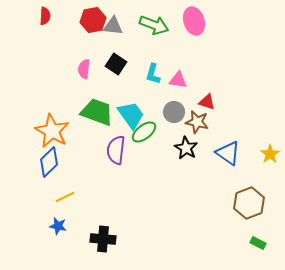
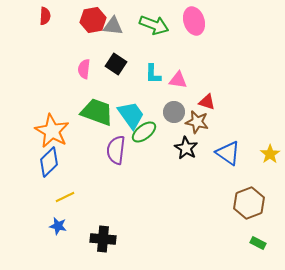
cyan L-shape: rotated 15 degrees counterclockwise
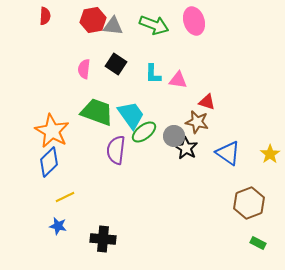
gray circle: moved 24 px down
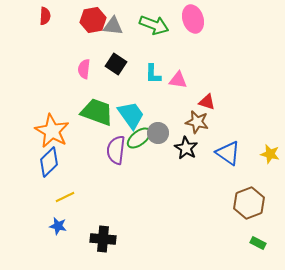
pink ellipse: moved 1 px left, 2 px up
green ellipse: moved 5 px left, 6 px down
gray circle: moved 16 px left, 3 px up
yellow star: rotated 24 degrees counterclockwise
